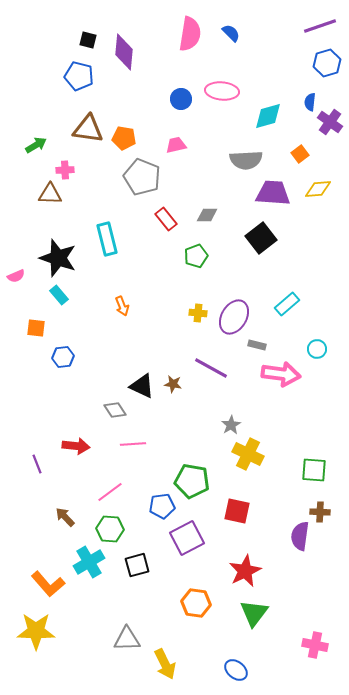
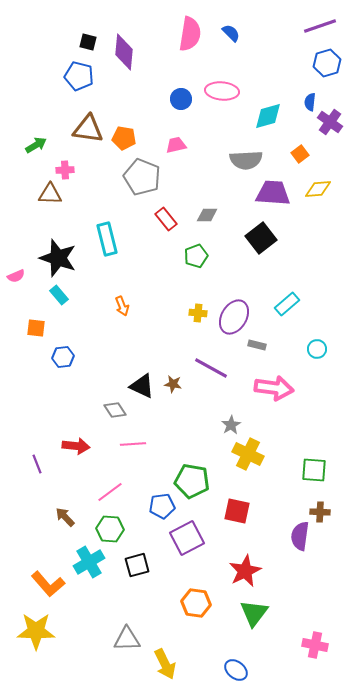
black square at (88, 40): moved 2 px down
pink arrow at (281, 374): moved 7 px left, 14 px down
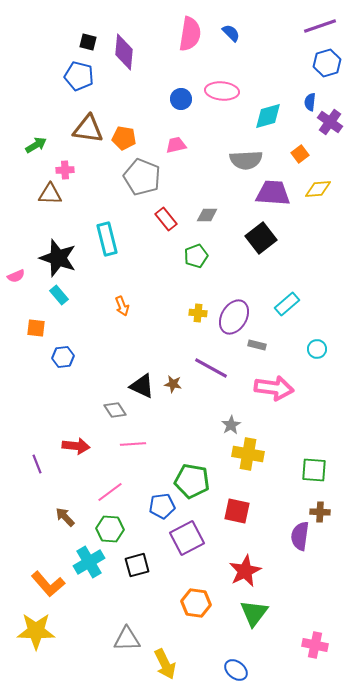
yellow cross at (248, 454): rotated 16 degrees counterclockwise
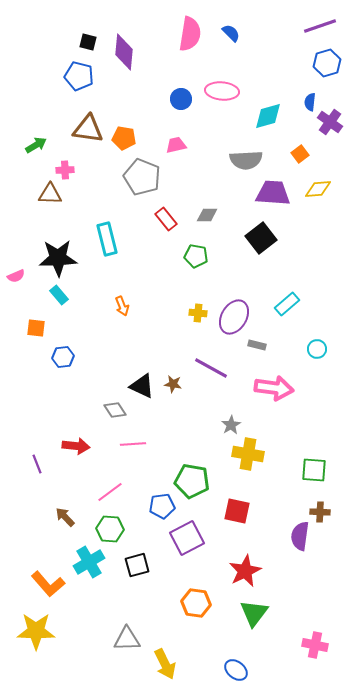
green pentagon at (196, 256): rotated 30 degrees clockwise
black star at (58, 258): rotated 21 degrees counterclockwise
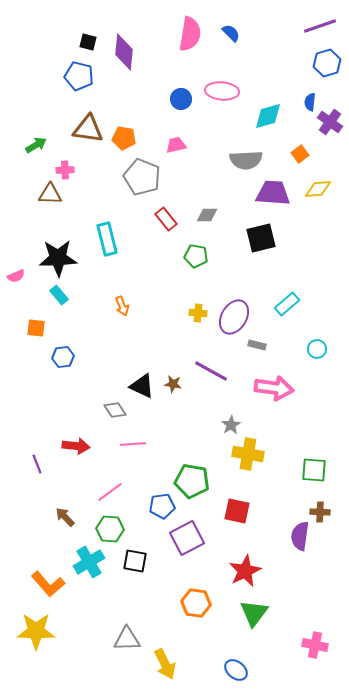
black square at (261, 238): rotated 24 degrees clockwise
purple line at (211, 368): moved 3 px down
black square at (137, 565): moved 2 px left, 4 px up; rotated 25 degrees clockwise
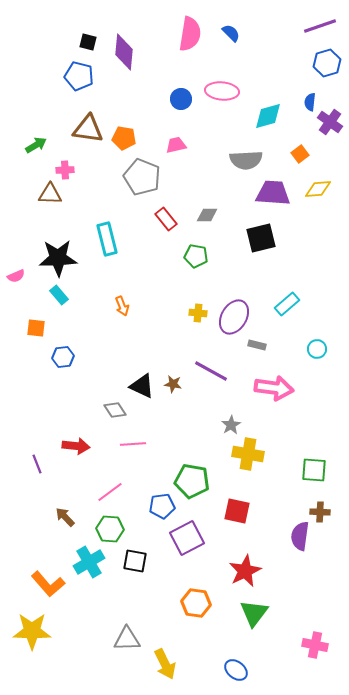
yellow star at (36, 631): moved 4 px left
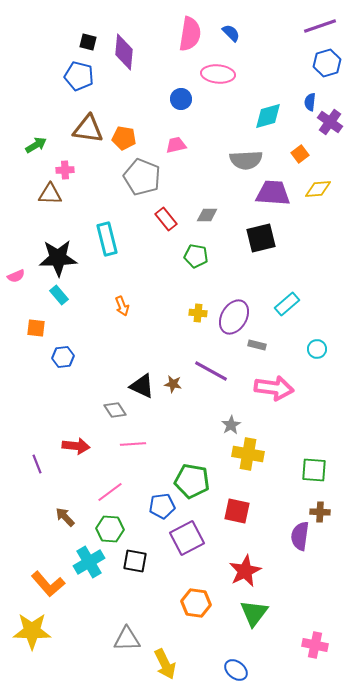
pink ellipse at (222, 91): moved 4 px left, 17 px up
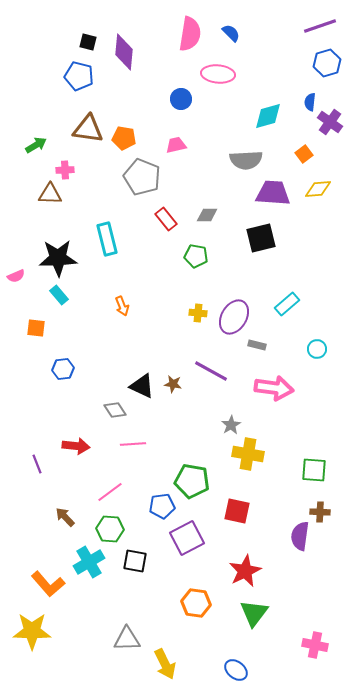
orange square at (300, 154): moved 4 px right
blue hexagon at (63, 357): moved 12 px down
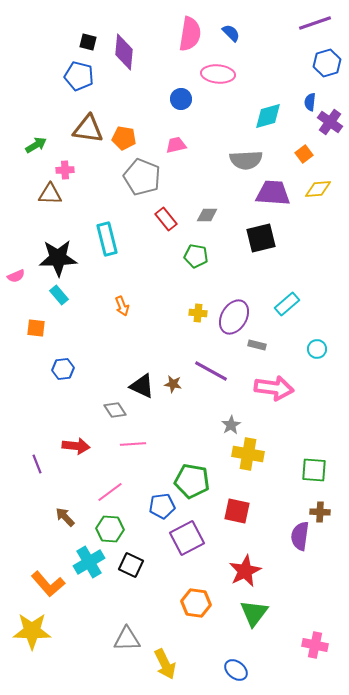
purple line at (320, 26): moved 5 px left, 3 px up
black square at (135, 561): moved 4 px left, 4 px down; rotated 15 degrees clockwise
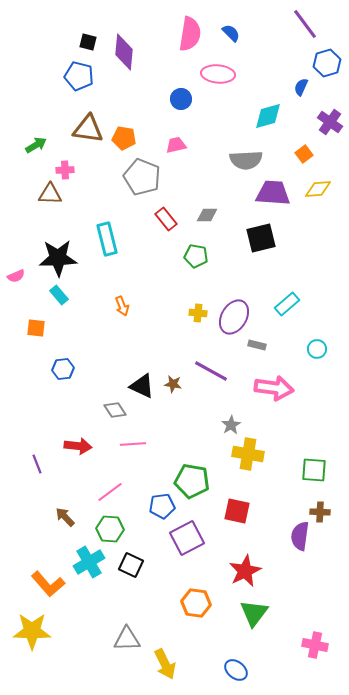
purple line at (315, 23): moved 10 px left, 1 px down; rotated 72 degrees clockwise
blue semicircle at (310, 102): moved 9 px left, 15 px up; rotated 18 degrees clockwise
red arrow at (76, 446): moved 2 px right
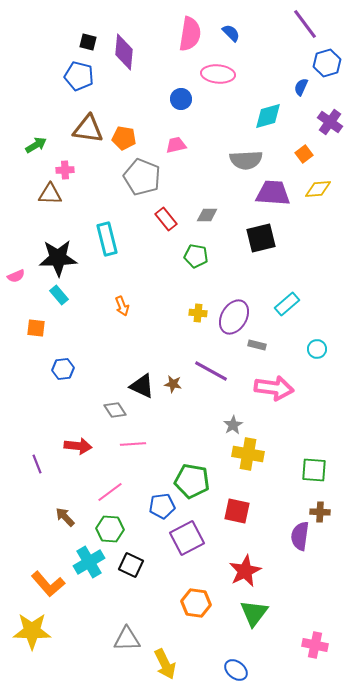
gray star at (231, 425): moved 2 px right
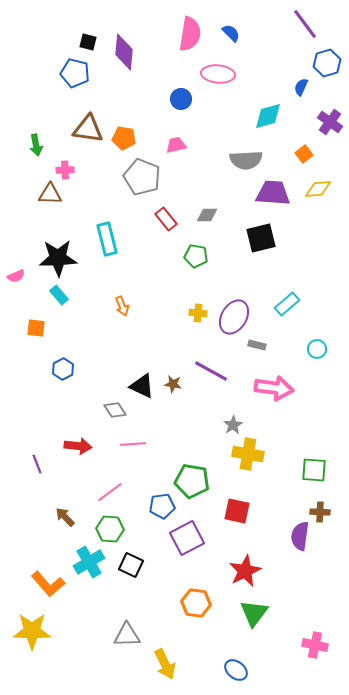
blue pentagon at (79, 76): moved 4 px left, 3 px up
green arrow at (36, 145): rotated 110 degrees clockwise
blue hexagon at (63, 369): rotated 20 degrees counterclockwise
gray triangle at (127, 639): moved 4 px up
